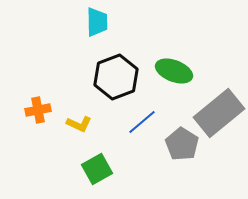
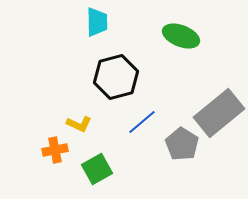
green ellipse: moved 7 px right, 35 px up
black hexagon: rotated 6 degrees clockwise
orange cross: moved 17 px right, 40 px down
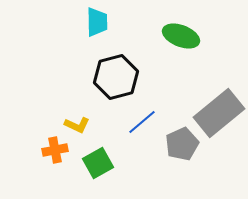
yellow L-shape: moved 2 px left, 1 px down
gray pentagon: rotated 16 degrees clockwise
green square: moved 1 px right, 6 px up
